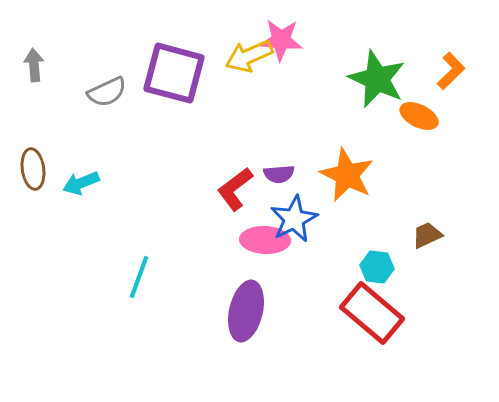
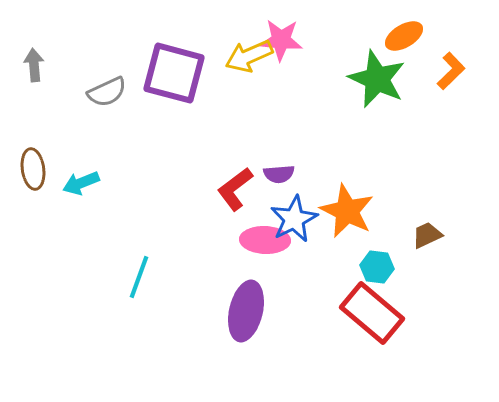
orange ellipse: moved 15 px left, 80 px up; rotated 57 degrees counterclockwise
orange star: moved 36 px down
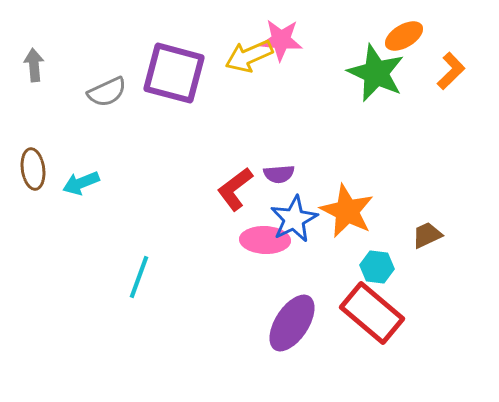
green star: moved 1 px left, 6 px up
purple ellipse: moved 46 px right, 12 px down; rotated 20 degrees clockwise
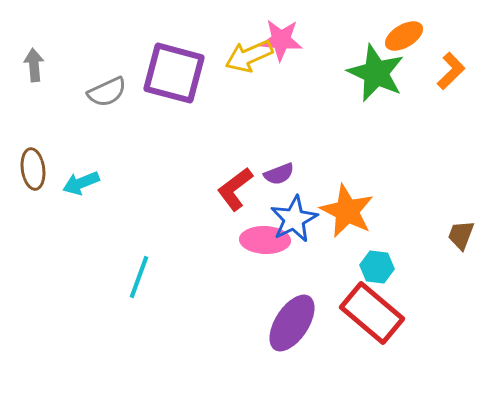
purple semicircle: rotated 16 degrees counterclockwise
brown trapezoid: moved 34 px right; rotated 44 degrees counterclockwise
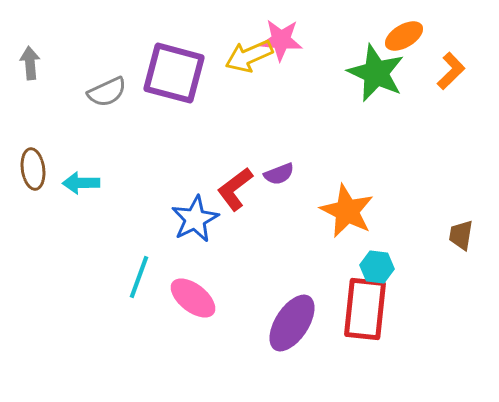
gray arrow: moved 4 px left, 2 px up
cyan arrow: rotated 21 degrees clockwise
blue star: moved 99 px left
brown trapezoid: rotated 12 degrees counterclockwise
pink ellipse: moved 72 px left, 58 px down; rotated 36 degrees clockwise
red rectangle: moved 7 px left, 4 px up; rotated 56 degrees clockwise
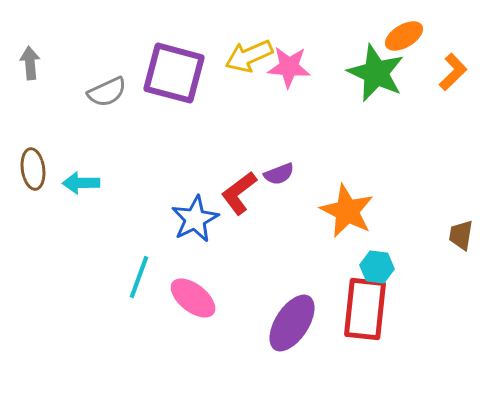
pink star: moved 8 px right, 27 px down
orange L-shape: moved 2 px right, 1 px down
red L-shape: moved 4 px right, 4 px down
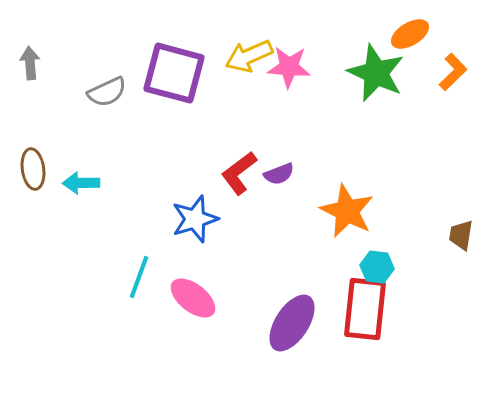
orange ellipse: moved 6 px right, 2 px up
red L-shape: moved 20 px up
blue star: rotated 9 degrees clockwise
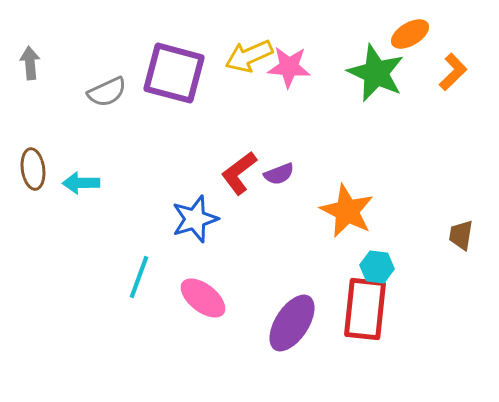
pink ellipse: moved 10 px right
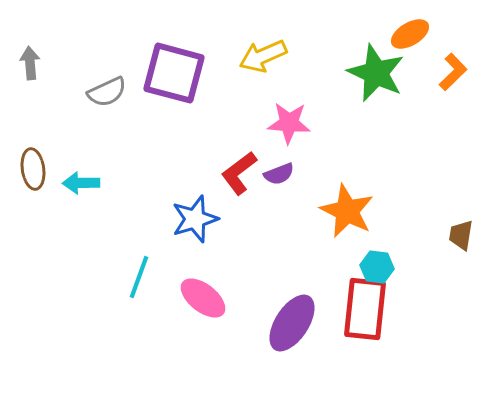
yellow arrow: moved 14 px right
pink star: moved 56 px down
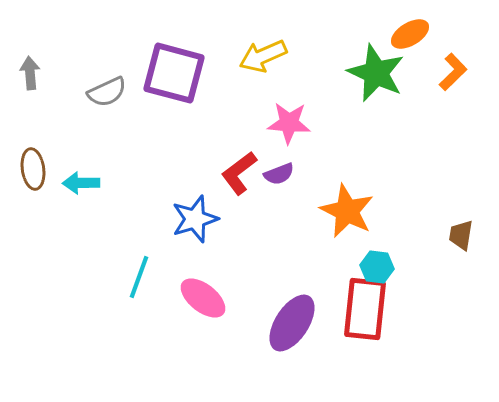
gray arrow: moved 10 px down
